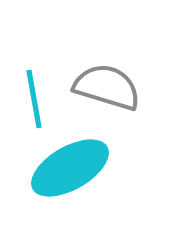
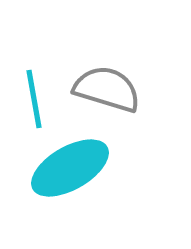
gray semicircle: moved 2 px down
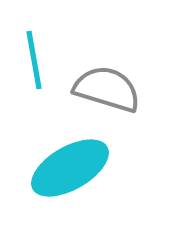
cyan line: moved 39 px up
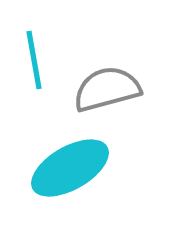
gray semicircle: rotated 32 degrees counterclockwise
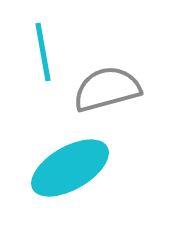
cyan line: moved 9 px right, 8 px up
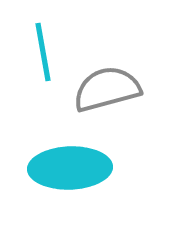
cyan ellipse: rotated 28 degrees clockwise
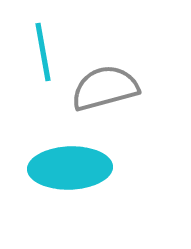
gray semicircle: moved 2 px left, 1 px up
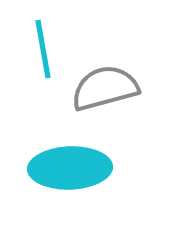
cyan line: moved 3 px up
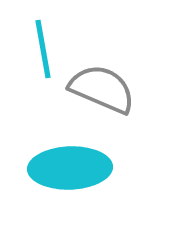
gray semicircle: moved 3 px left, 1 px down; rotated 38 degrees clockwise
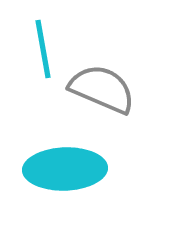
cyan ellipse: moved 5 px left, 1 px down
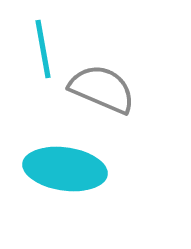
cyan ellipse: rotated 10 degrees clockwise
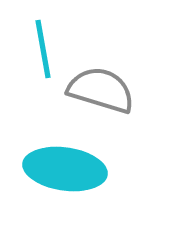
gray semicircle: moved 1 px left, 1 px down; rotated 6 degrees counterclockwise
